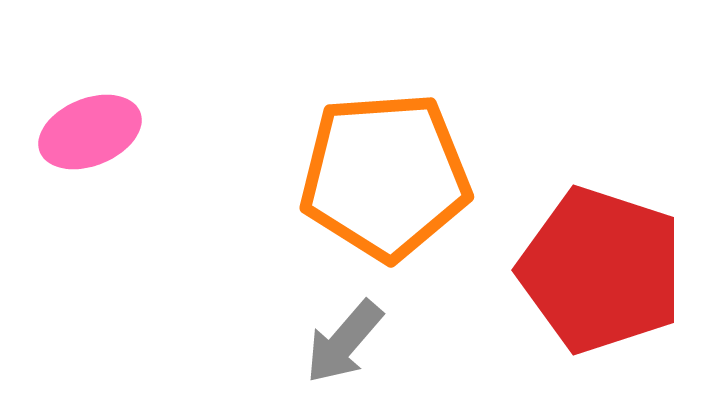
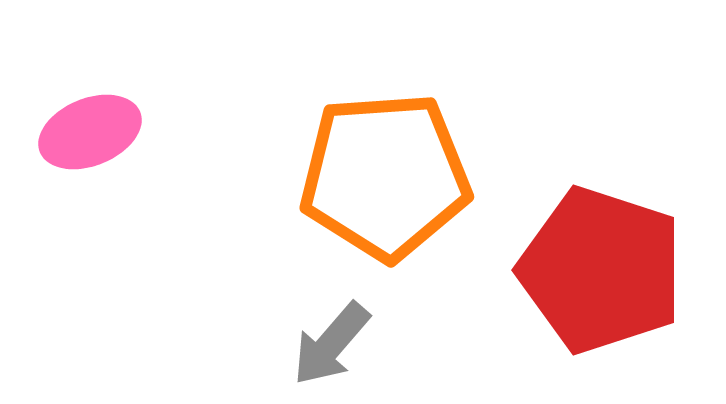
gray arrow: moved 13 px left, 2 px down
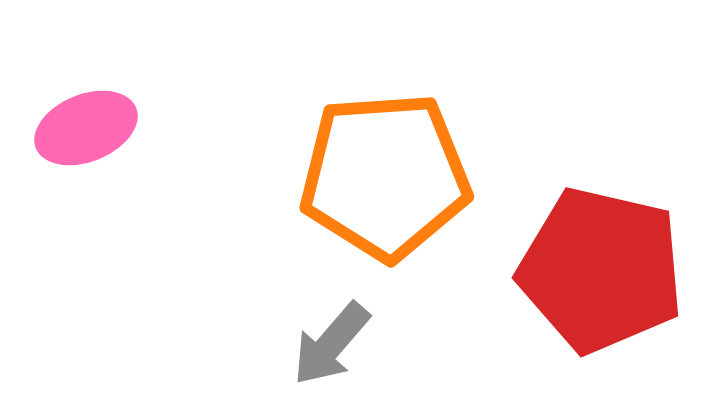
pink ellipse: moved 4 px left, 4 px up
red pentagon: rotated 5 degrees counterclockwise
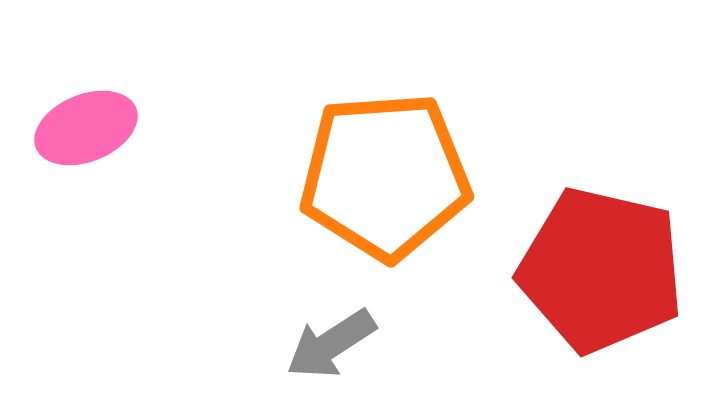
gray arrow: rotated 16 degrees clockwise
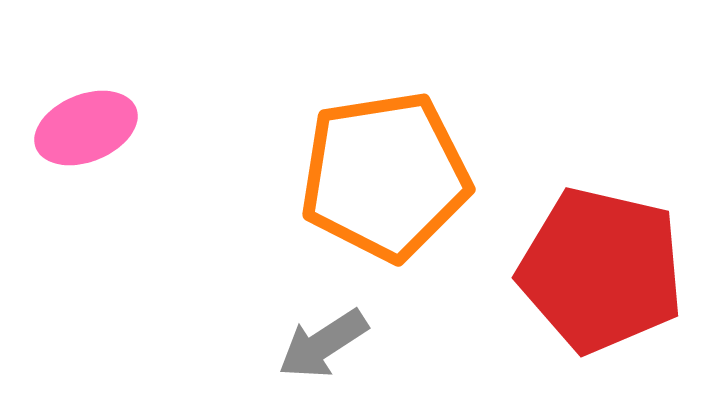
orange pentagon: rotated 5 degrees counterclockwise
gray arrow: moved 8 px left
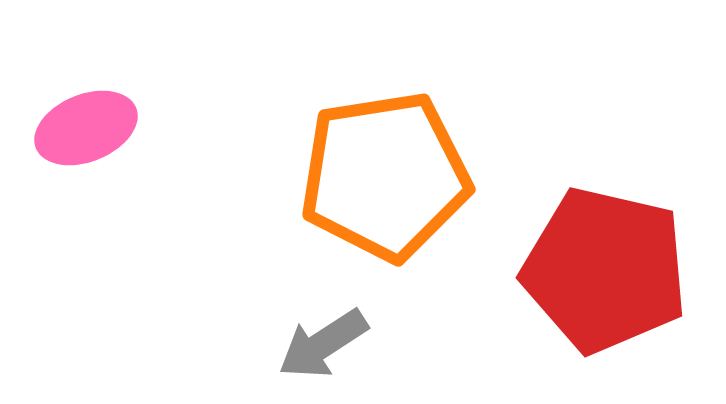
red pentagon: moved 4 px right
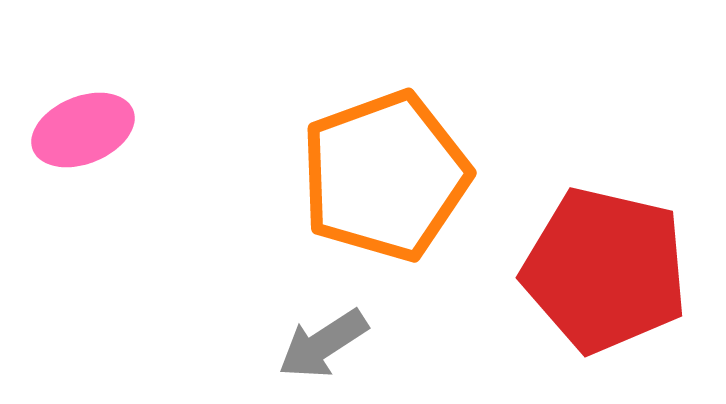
pink ellipse: moved 3 px left, 2 px down
orange pentagon: rotated 11 degrees counterclockwise
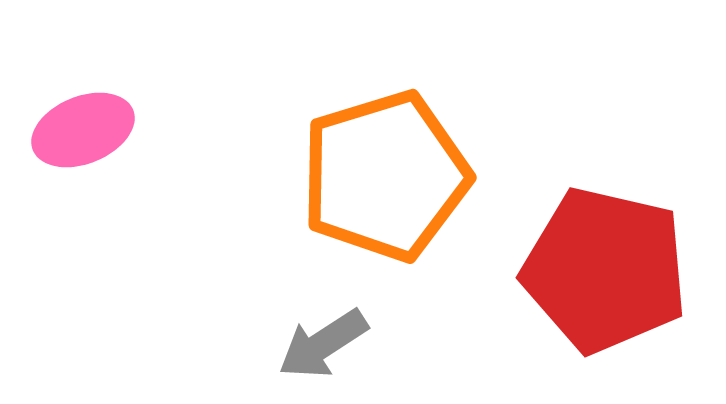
orange pentagon: rotated 3 degrees clockwise
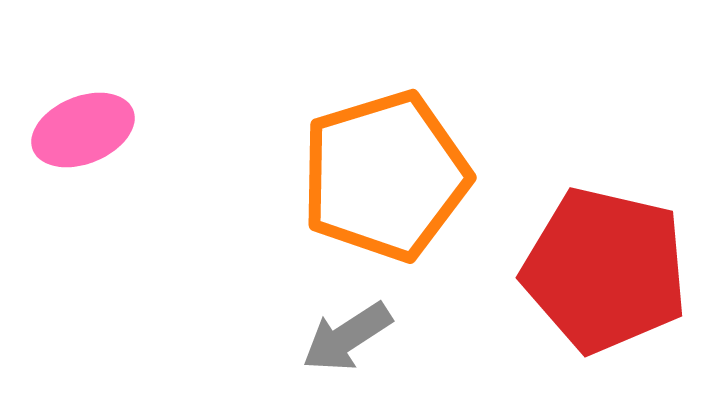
gray arrow: moved 24 px right, 7 px up
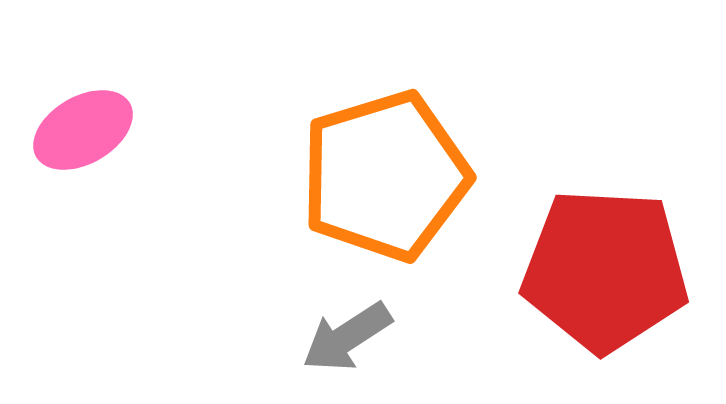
pink ellipse: rotated 8 degrees counterclockwise
red pentagon: rotated 10 degrees counterclockwise
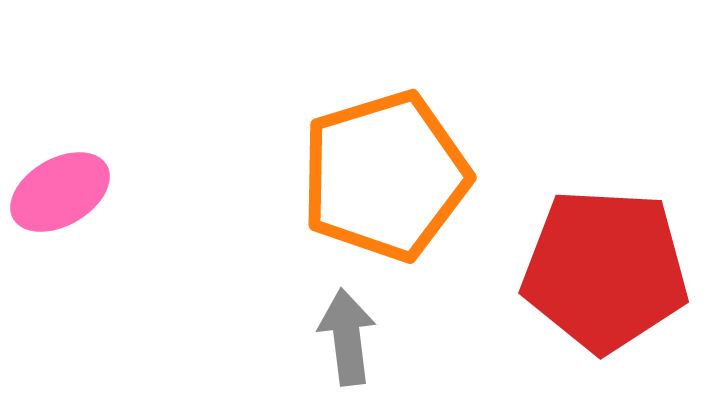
pink ellipse: moved 23 px left, 62 px down
gray arrow: rotated 116 degrees clockwise
